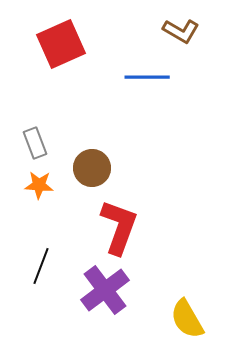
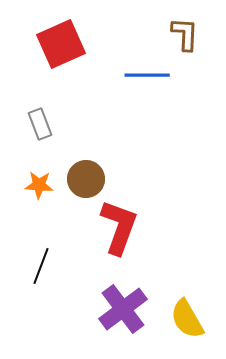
brown L-shape: moved 4 px right, 3 px down; rotated 117 degrees counterclockwise
blue line: moved 2 px up
gray rectangle: moved 5 px right, 19 px up
brown circle: moved 6 px left, 11 px down
purple cross: moved 18 px right, 19 px down
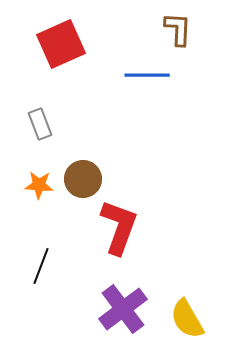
brown L-shape: moved 7 px left, 5 px up
brown circle: moved 3 px left
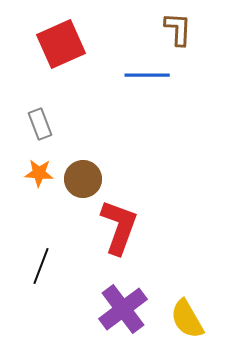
orange star: moved 12 px up
